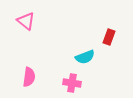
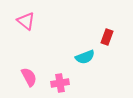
red rectangle: moved 2 px left
pink semicircle: rotated 36 degrees counterclockwise
pink cross: moved 12 px left; rotated 18 degrees counterclockwise
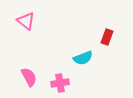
cyan semicircle: moved 2 px left, 1 px down
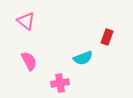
pink semicircle: moved 16 px up
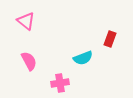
red rectangle: moved 3 px right, 2 px down
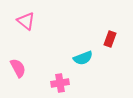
pink semicircle: moved 11 px left, 7 px down
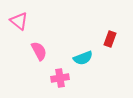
pink triangle: moved 7 px left
pink semicircle: moved 21 px right, 17 px up
pink cross: moved 5 px up
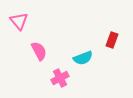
pink triangle: rotated 12 degrees clockwise
red rectangle: moved 2 px right, 1 px down
pink cross: rotated 18 degrees counterclockwise
